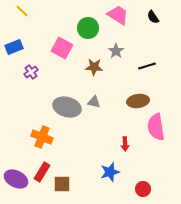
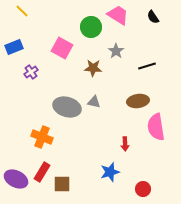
green circle: moved 3 px right, 1 px up
brown star: moved 1 px left, 1 px down
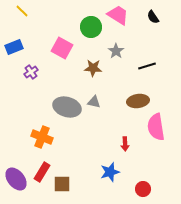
purple ellipse: rotated 25 degrees clockwise
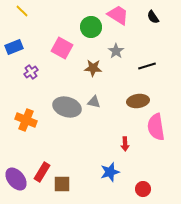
orange cross: moved 16 px left, 17 px up
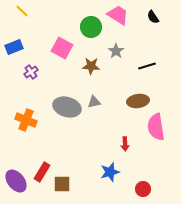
brown star: moved 2 px left, 2 px up
gray triangle: rotated 24 degrees counterclockwise
purple ellipse: moved 2 px down
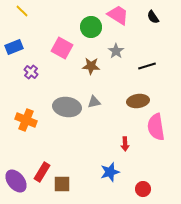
purple cross: rotated 16 degrees counterclockwise
gray ellipse: rotated 8 degrees counterclockwise
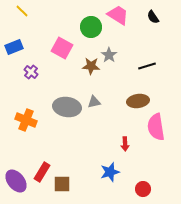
gray star: moved 7 px left, 4 px down
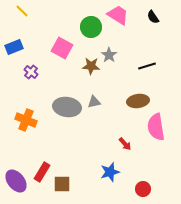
red arrow: rotated 40 degrees counterclockwise
